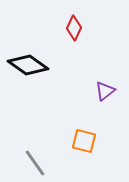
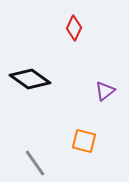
black diamond: moved 2 px right, 14 px down
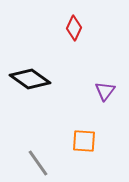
purple triangle: rotated 15 degrees counterclockwise
orange square: rotated 10 degrees counterclockwise
gray line: moved 3 px right
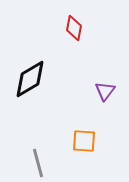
red diamond: rotated 15 degrees counterclockwise
black diamond: rotated 66 degrees counterclockwise
gray line: rotated 20 degrees clockwise
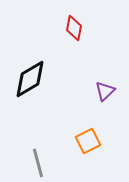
purple triangle: rotated 10 degrees clockwise
orange square: moved 4 px right; rotated 30 degrees counterclockwise
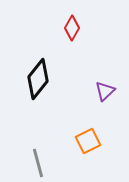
red diamond: moved 2 px left; rotated 20 degrees clockwise
black diamond: moved 8 px right; rotated 21 degrees counterclockwise
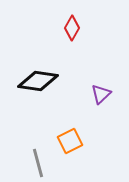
black diamond: moved 2 px down; rotated 60 degrees clockwise
purple triangle: moved 4 px left, 3 px down
orange square: moved 18 px left
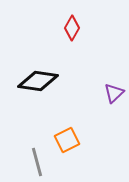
purple triangle: moved 13 px right, 1 px up
orange square: moved 3 px left, 1 px up
gray line: moved 1 px left, 1 px up
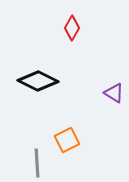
black diamond: rotated 18 degrees clockwise
purple triangle: rotated 45 degrees counterclockwise
gray line: moved 1 px down; rotated 12 degrees clockwise
